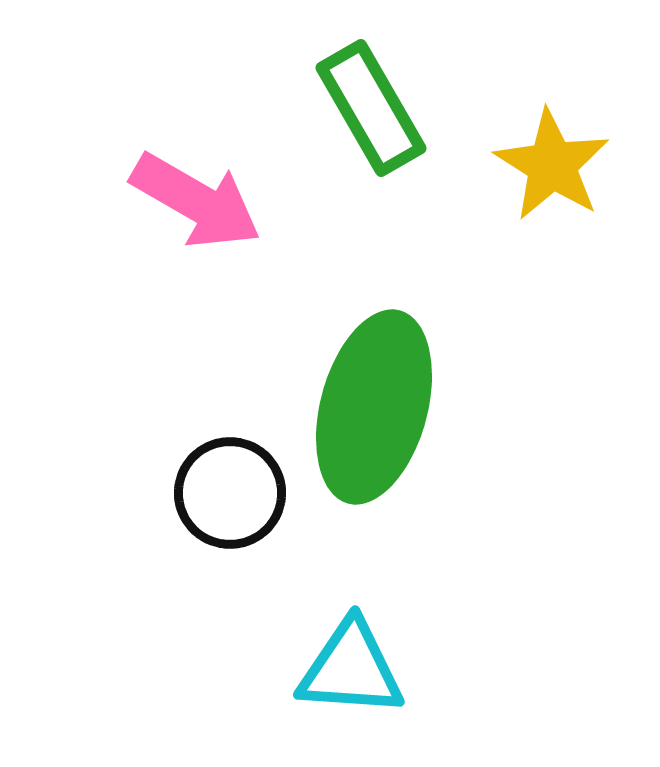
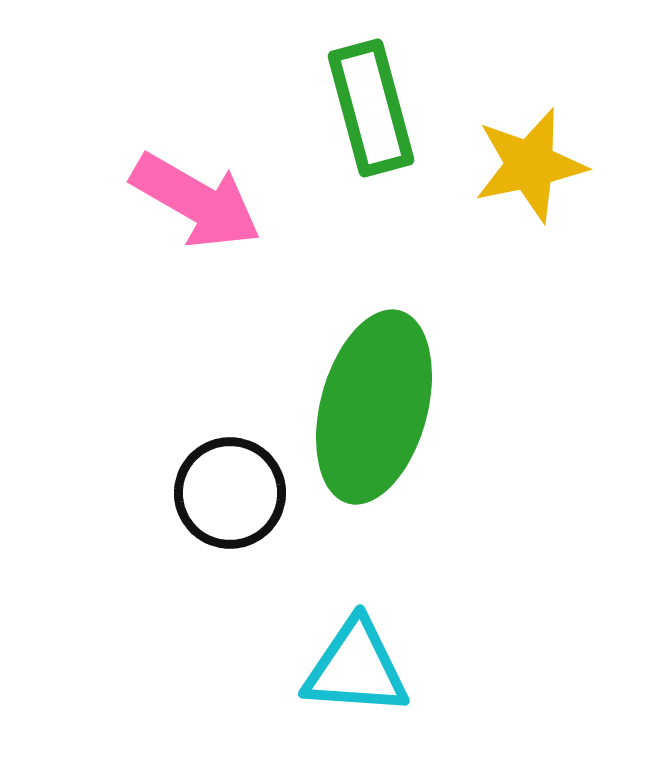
green rectangle: rotated 15 degrees clockwise
yellow star: moved 22 px left; rotated 28 degrees clockwise
cyan triangle: moved 5 px right, 1 px up
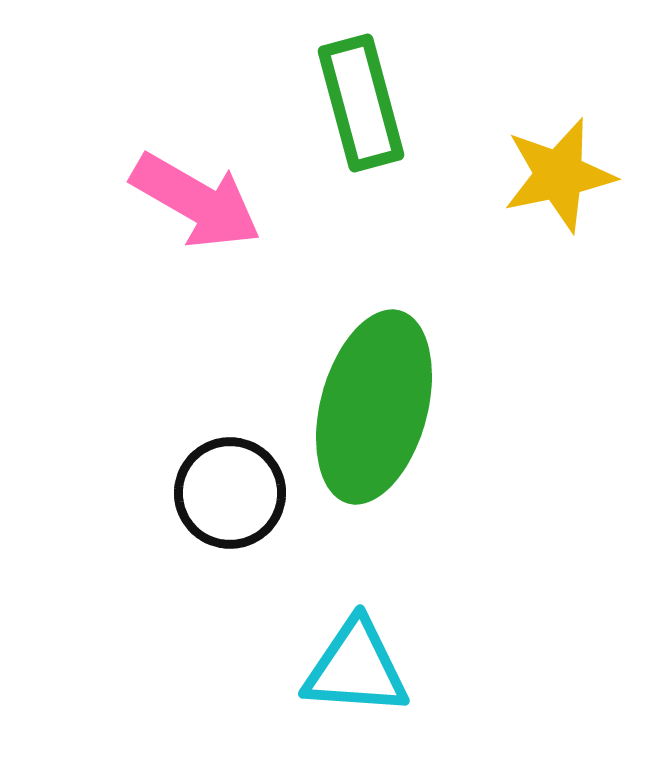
green rectangle: moved 10 px left, 5 px up
yellow star: moved 29 px right, 10 px down
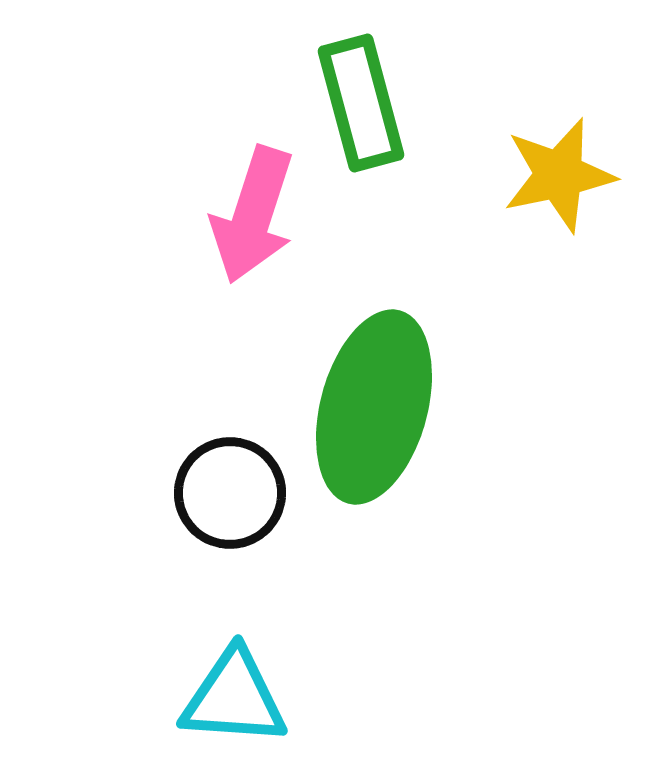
pink arrow: moved 57 px right, 14 px down; rotated 78 degrees clockwise
cyan triangle: moved 122 px left, 30 px down
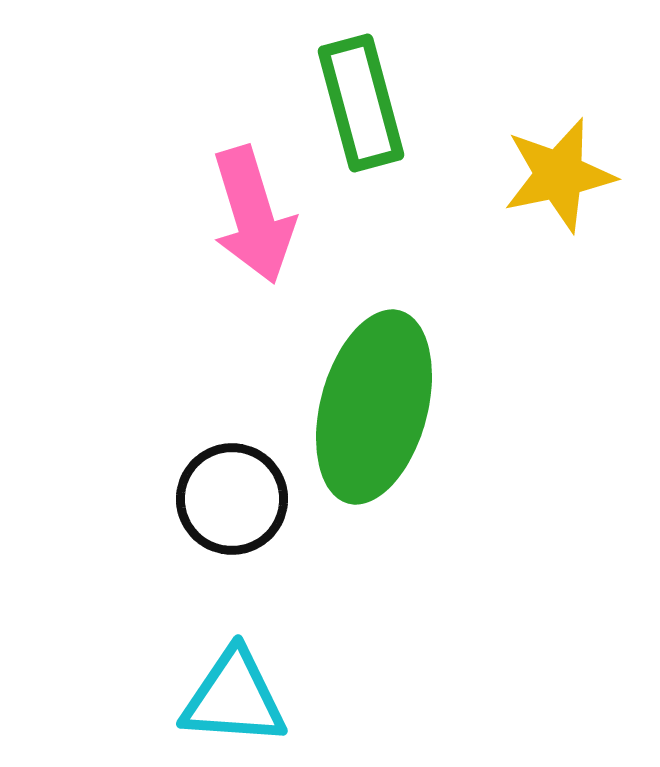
pink arrow: rotated 35 degrees counterclockwise
black circle: moved 2 px right, 6 px down
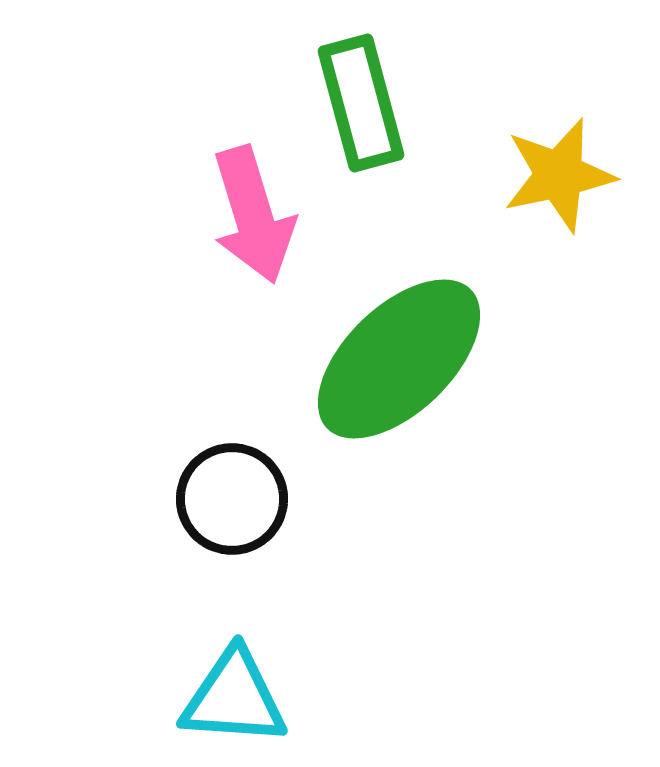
green ellipse: moved 25 px right, 48 px up; rotated 31 degrees clockwise
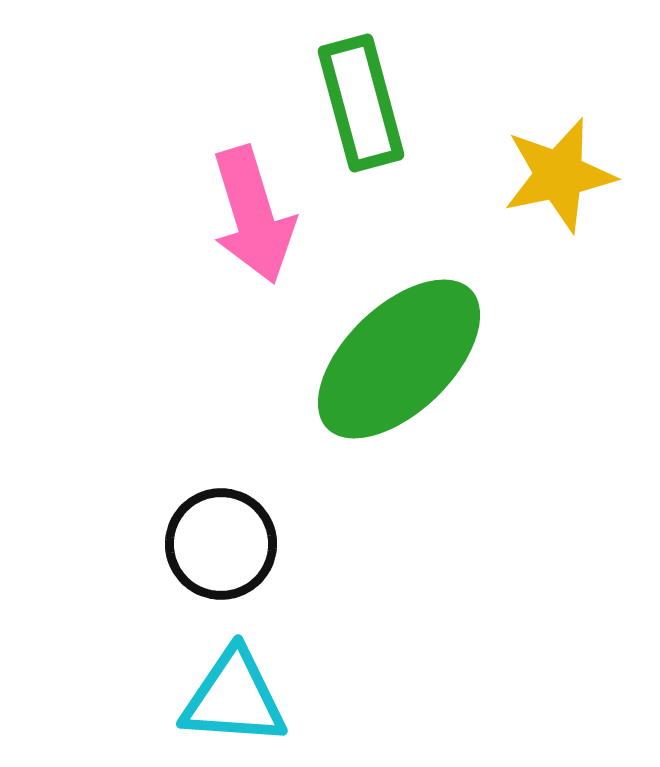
black circle: moved 11 px left, 45 px down
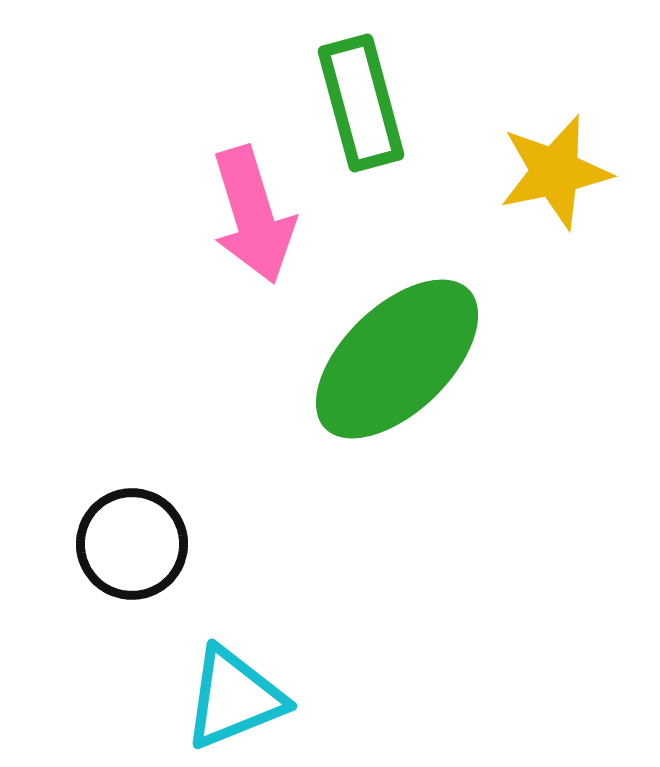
yellow star: moved 4 px left, 3 px up
green ellipse: moved 2 px left
black circle: moved 89 px left
cyan triangle: rotated 26 degrees counterclockwise
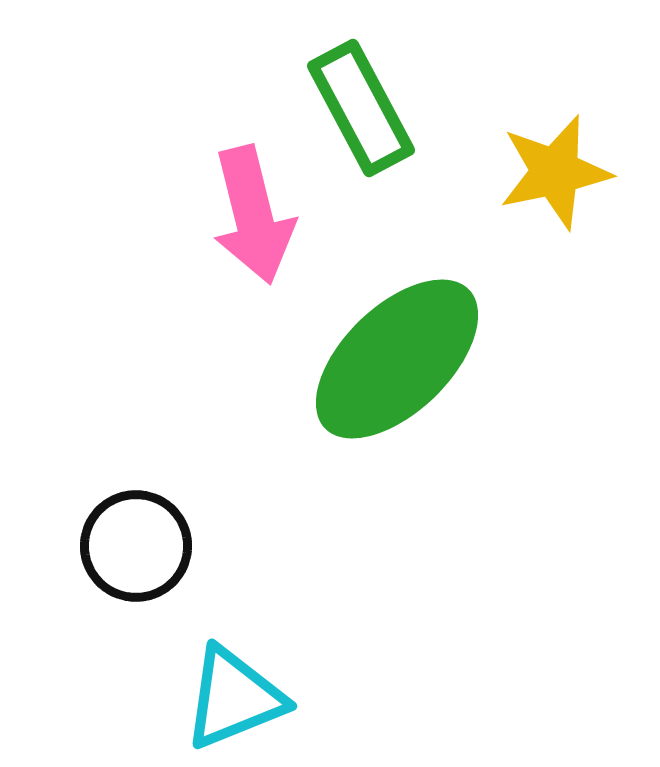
green rectangle: moved 5 px down; rotated 13 degrees counterclockwise
pink arrow: rotated 3 degrees clockwise
black circle: moved 4 px right, 2 px down
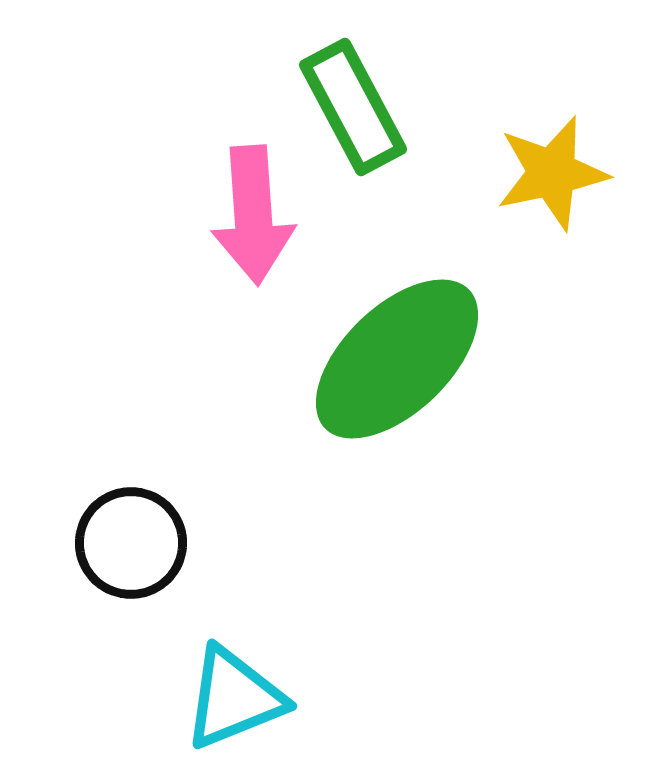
green rectangle: moved 8 px left, 1 px up
yellow star: moved 3 px left, 1 px down
pink arrow: rotated 10 degrees clockwise
black circle: moved 5 px left, 3 px up
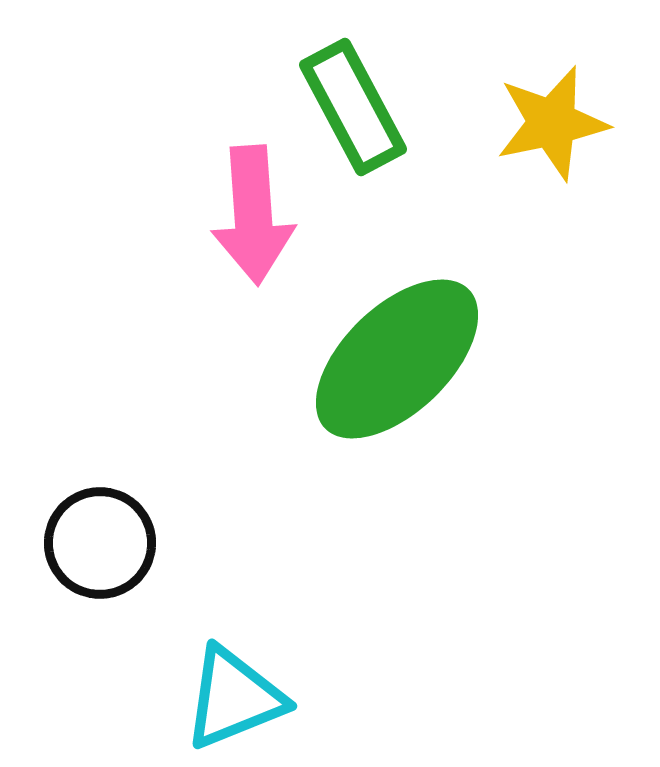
yellow star: moved 50 px up
black circle: moved 31 px left
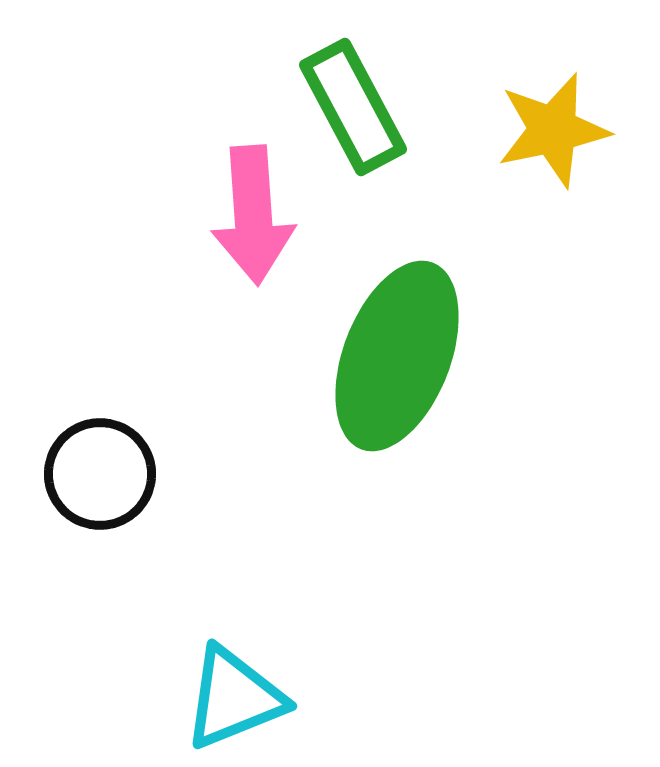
yellow star: moved 1 px right, 7 px down
green ellipse: moved 3 px up; rotated 25 degrees counterclockwise
black circle: moved 69 px up
